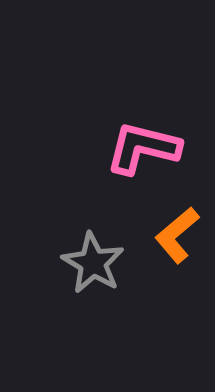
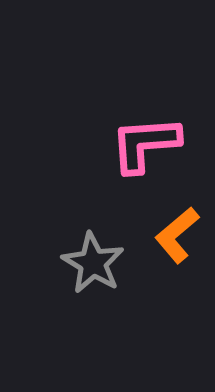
pink L-shape: moved 2 px right, 4 px up; rotated 18 degrees counterclockwise
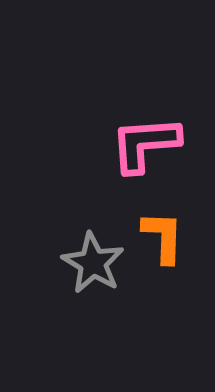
orange L-shape: moved 14 px left, 2 px down; rotated 132 degrees clockwise
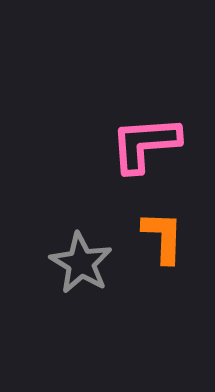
gray star: moved 12 px left
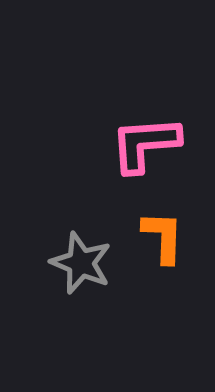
gray star: rotated 8 degrees counterclockwise
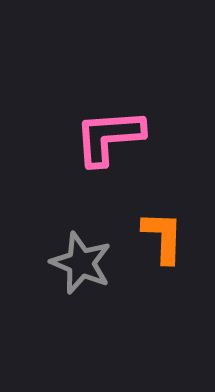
pink L-shape: moved 36 px left, 7 px up
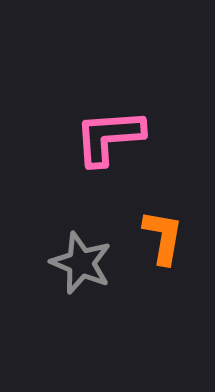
orange L-shape: rotated 8 degrees clockwise
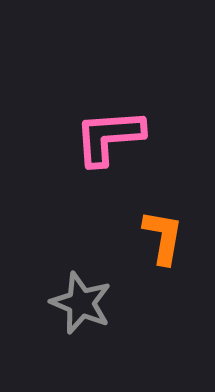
gray star: moved 40 px down
